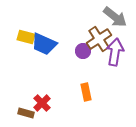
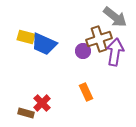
brown cross: rotated 15 degrees clockwise
orange rectangle: rotated 12 degrees counterclockwise
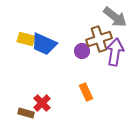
yellow rectangle: moved 2 px down
purple circle: moved 1 px left
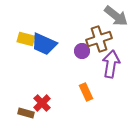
gray arrow: moved 1 px right, 1 px up
purple arrow: moved 4 px left, 12 px down
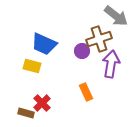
yellow rectangle: moved 6 px right, 27 px down
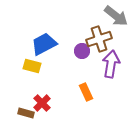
blue trapezoid: rotated 128 degrees clockwise
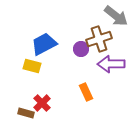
purple circle: moved 1 px left, 2 px up
purple arrow: rotated 100 degrees counterclockwise
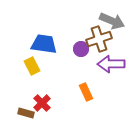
gray arrow: moved 4 px left, 5 px down; rotated 15 degrees counterclockwise
blue trapezoid: rotated 36 degrees clockwise
yellow rectangle: rotated 48 degrees clockwise
